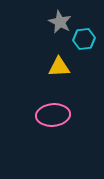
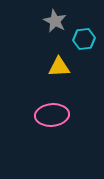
gray star: moved 5 px left, 1 px up
pink ellipse: moved 1 px left
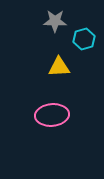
gray star: rotated 25 degrees counterclockwise
cyan hexagon: rotated 10 degrees counterclockwise
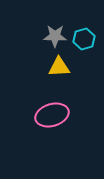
gray star: moved 15 px down
pink ellipse: rotated 12 degrees counterclockwise
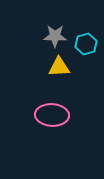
cyan hexagon: moved 2 px right, 5 px down
pink ellipse: rotated 20 degrees clockwise
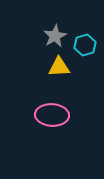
gray star: rotated 30 degrees counterclockwise
cyan hexagon: moved 1 px left, 1 px down
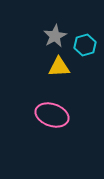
pink ellipse: rotated 16 degrees clockwise
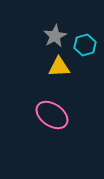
pink ellipse: rotated 16 degrees clockwise
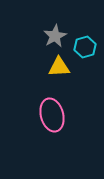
cyan hexagon: moved 2 px down
pink ellipse: rotated 40 degrees clockwise
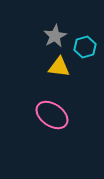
yellow triangle: rotated 10 degrees clockwise
pink ellipse: rotated 40 degrees counterclockwise
